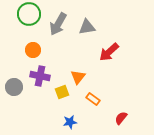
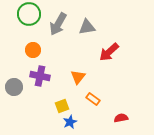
yellow square: moved 14 px down
red semicircle: rotated 40 degrees clockwise
blue star: rotated 16 degrees counterclockwise
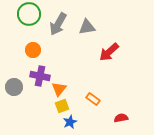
orange triangle: moved 19 px left, 12 px down
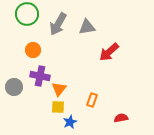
green circle: moved 2 px left
orange rectangle: moved 1 px left, 1 px down; rotated 72 degrees clockwise
yellow square: moved 4 px left, 1 px down; rotated 24 degrees clockwise
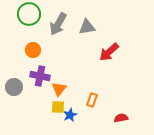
green circle: moved 2 px right
blue star: moved 7 px up
